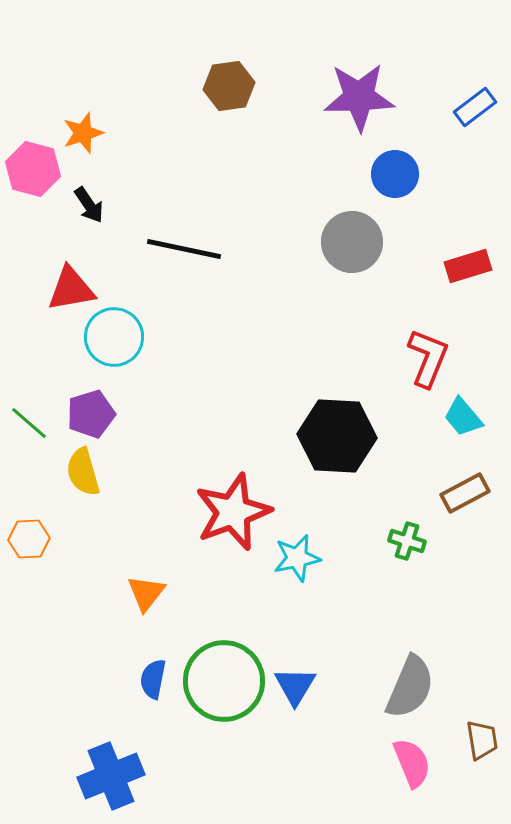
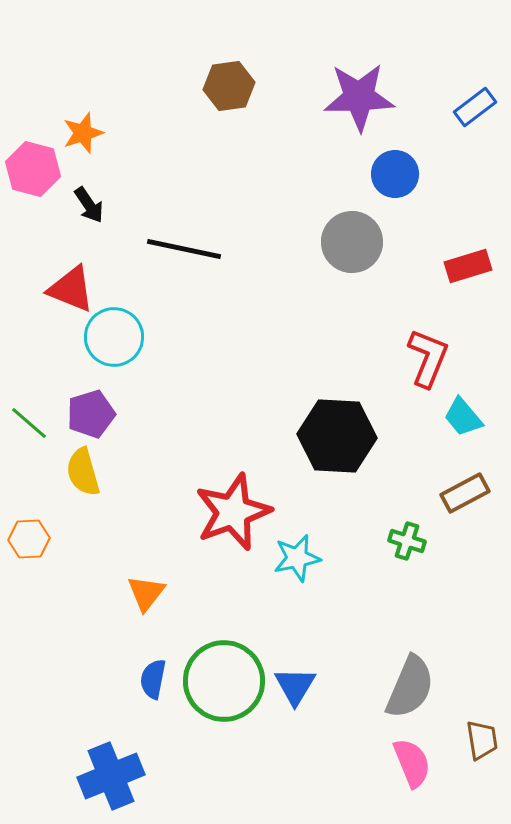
red triangle: rotated 32 degrees clockwise
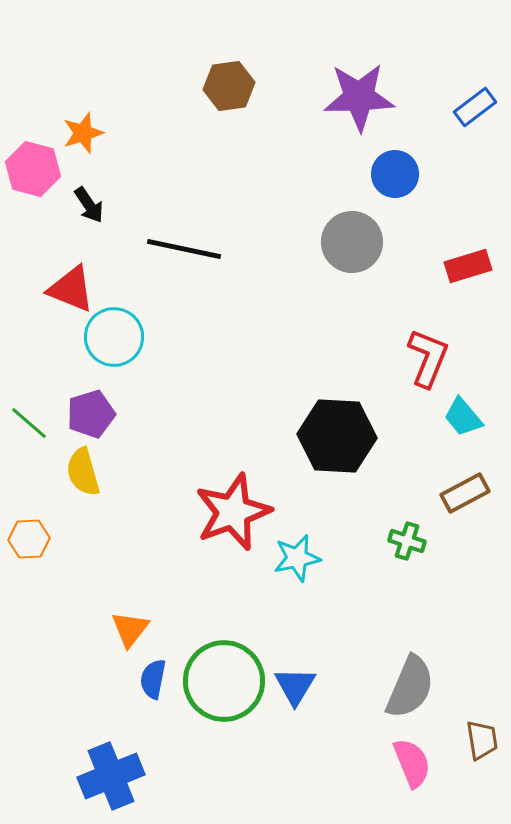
orange triangle: moved 16 px left, 36 px down
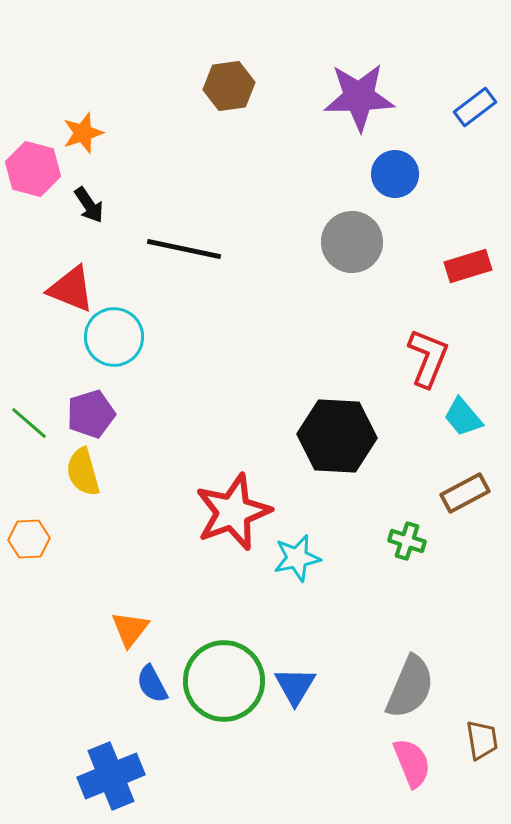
blue semicircle: moved 1 px left, 5 px down; rotated 39 degrees counterclockwise
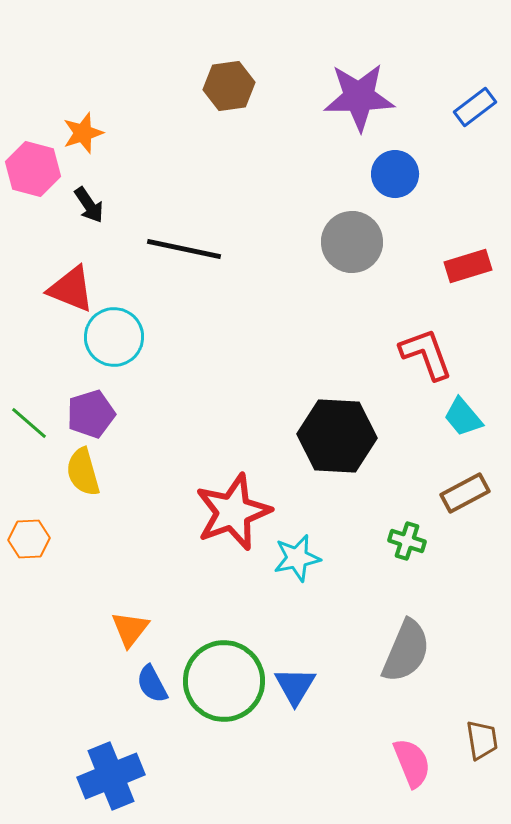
red L-shape: moved 2 px left, 4 px up; rotated 42 degrees counterclockwise
gray semicircle: moved 4 px left, 36 px up
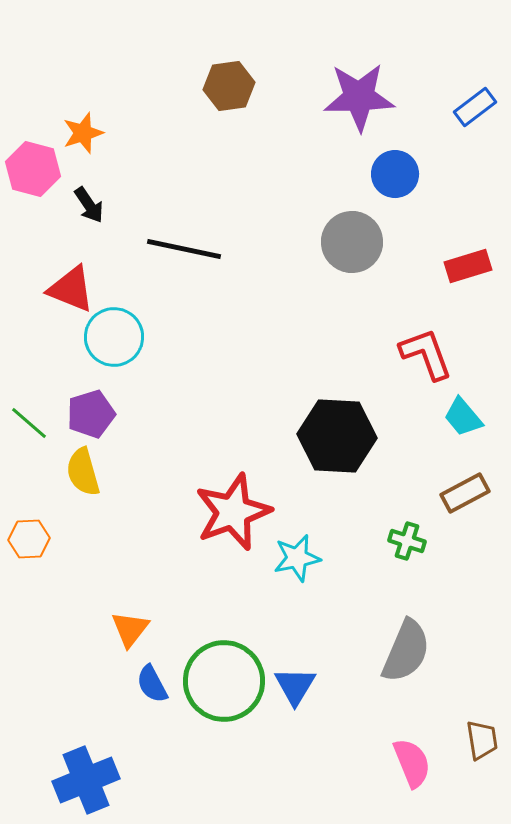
blue cross: moved 25 px left, 4 px down
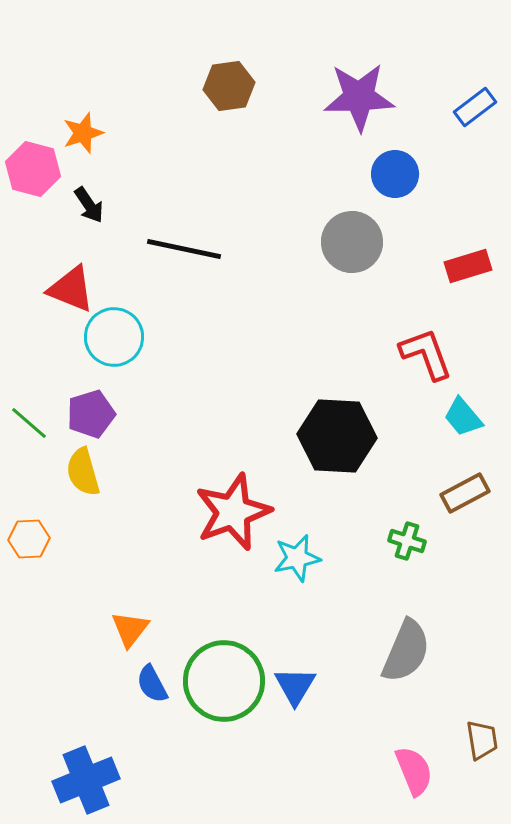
pink semicircle: moved 2 px right, 8 px down
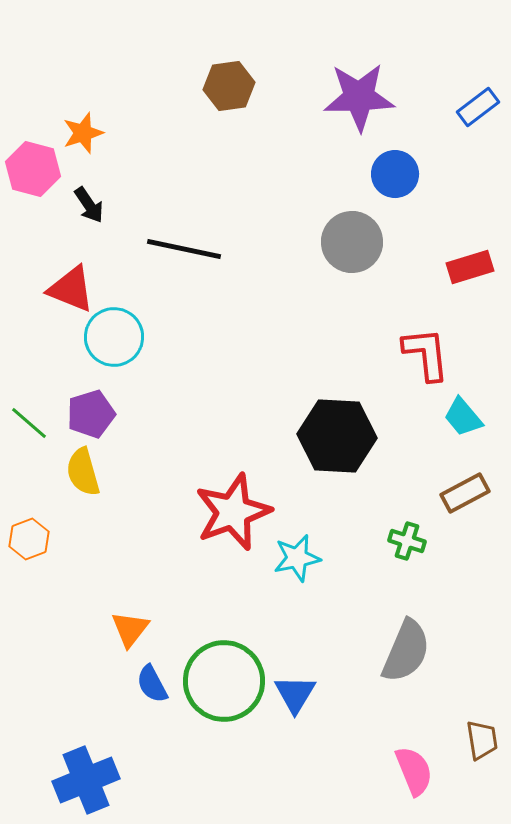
blue rectangle: moved 3 px right
red rectangle: moved 2 px right, 1 px down
red L-shape: rotated 14 degrees clockwise
orange hexagon: rotated 18 degrees counterclockwise
blue triangle: moved 8 px down
